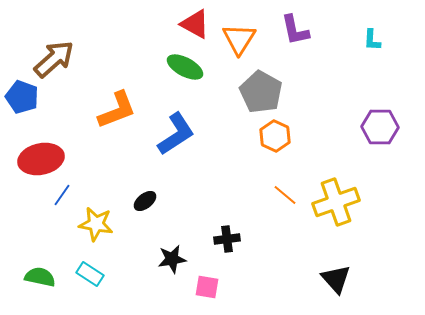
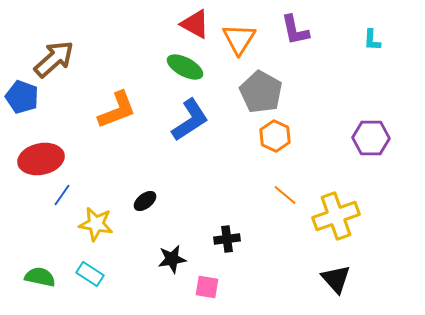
purple hexagon: moved 9 px left, 11 px down
blue L-shape: moved 14 px right, 14 px up
yellow cross: moved 14 px down
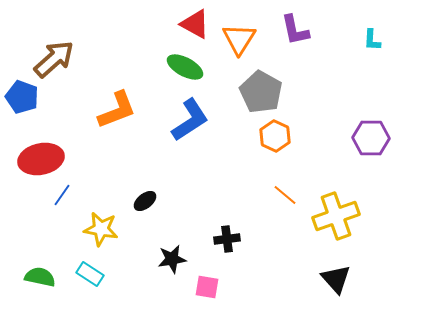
yellow star: moved 5 px right, 5 px down
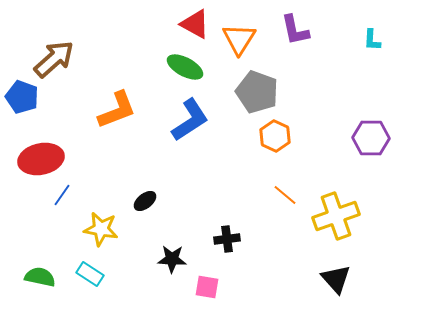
gray pentagon: moved 4 px left; rotated 9 degrees counterclockwise
black star: rotated 12 degrees clockwise
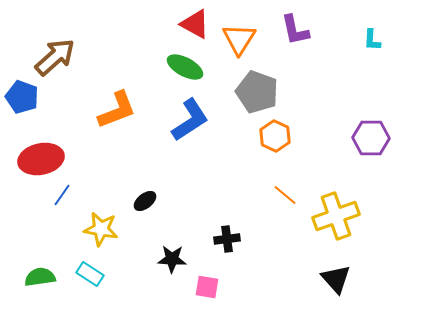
brown arrow: moved 1 px right, 2 px up
green semicircle: rotated 20 degrees counterclockwise
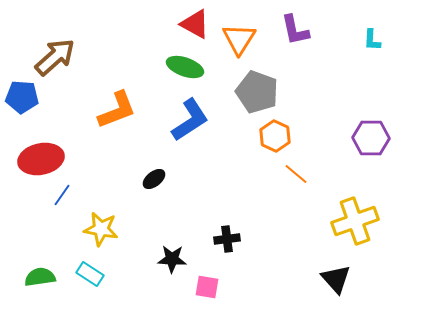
green ellipse: rotated 9 degrees counterclockwise
blue pentagon: rotated 16 degrees counterclockwise
orange line: moved 11 px right, 21 px up
black ellipse: moved 9 px right, 22 px up
yellow cross: moved 19 px right, 5 px down
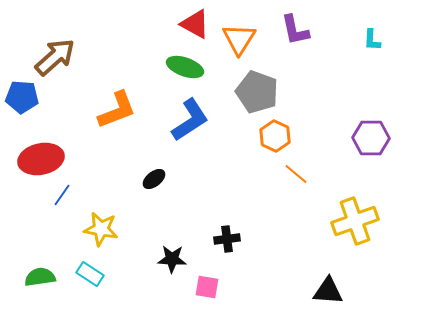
black triangle: moved 8 px left, 12 px down; rotated 44 degrees counterclockwise
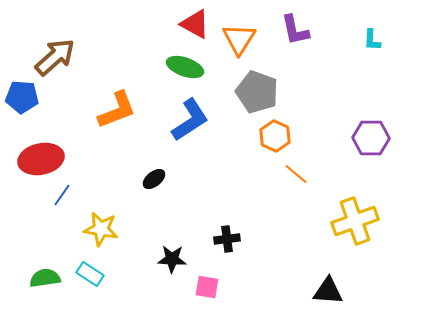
green semicircle: moved 5 px right, 1 px down
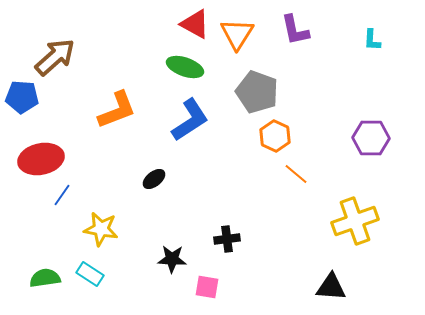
orange triangle: moved 2 px left, 5 px up
black triangle: moved 3 px right, 4 px up
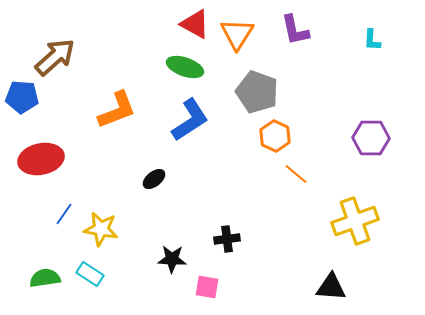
blue line: moved 2 px right, 19 px down
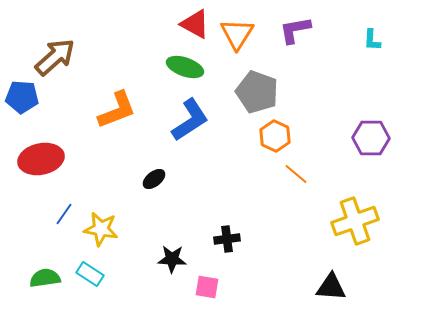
purple L-shape: rotated 92 degrees clockwise
